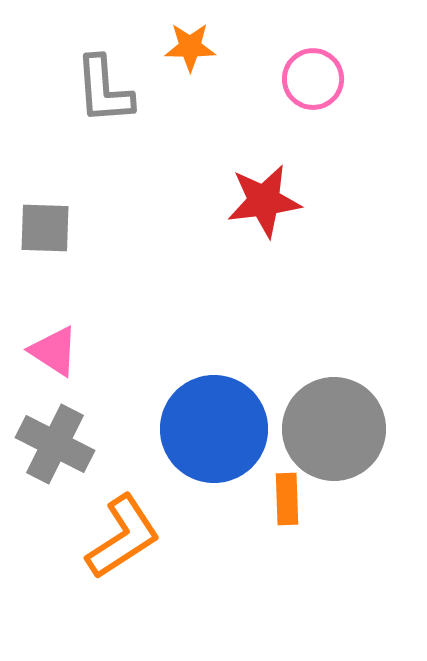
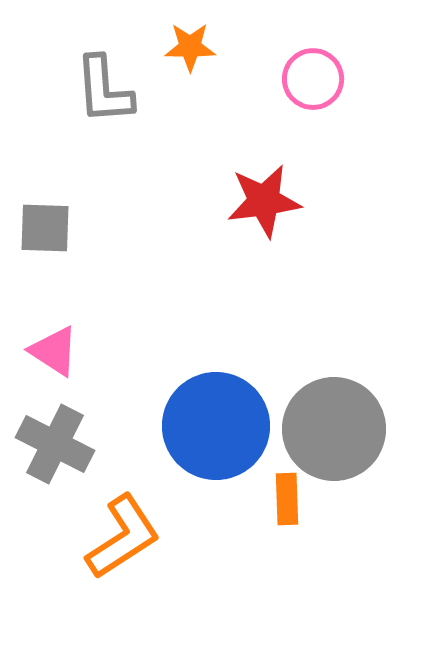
blue circle: moved 2 px right, 3 px up
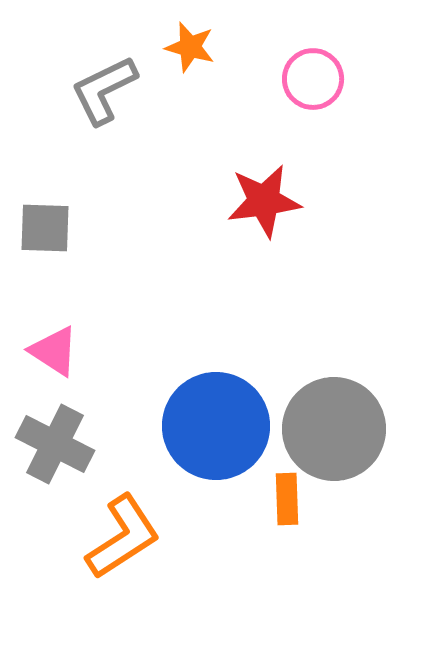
orange star: rotated 15 degrees clockwise
gray L-shape: rotated 68 degrees clockwise
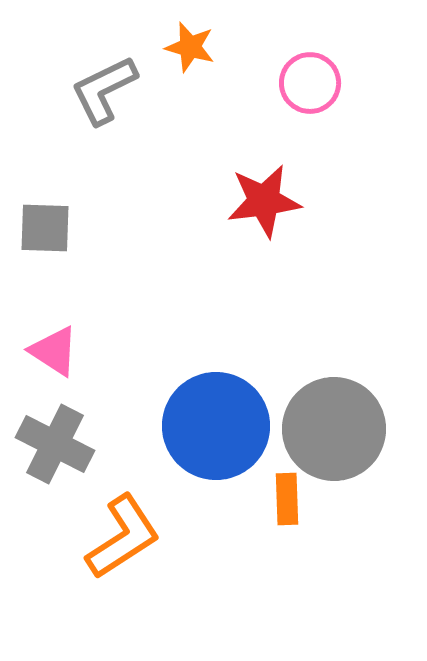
pink circle: moved 3 px left, 4 px down
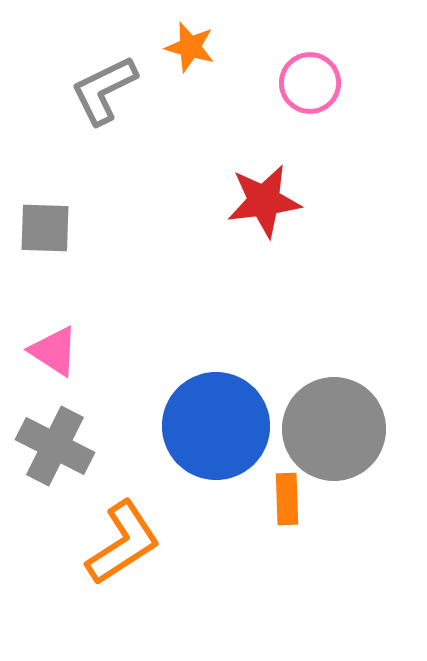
gray cross: moved 2 px down
orange L-shape: moved 6 px down
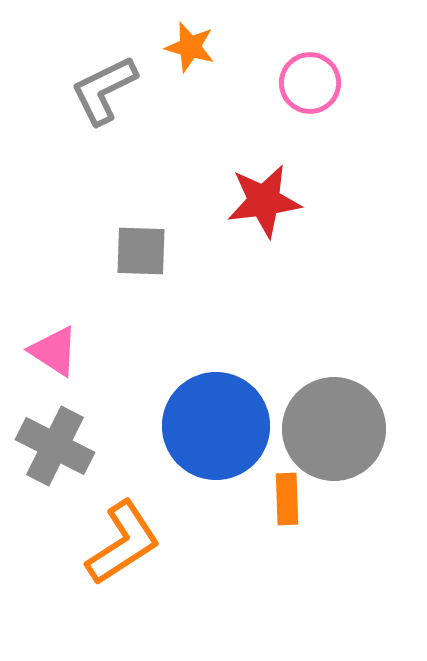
gray square: moved 96 px right, 23 px down
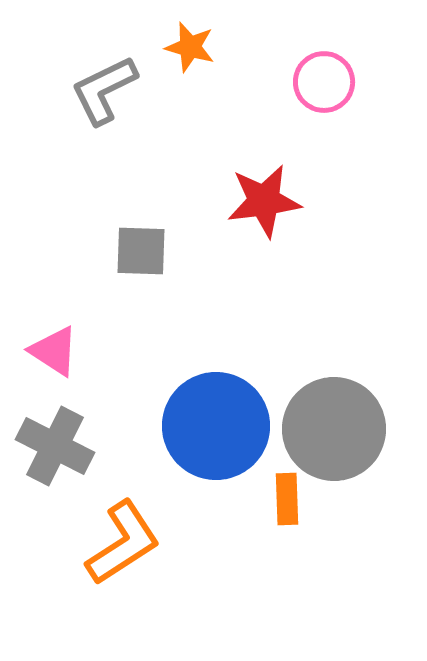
pink circle: moved 14 px right, 1 px up
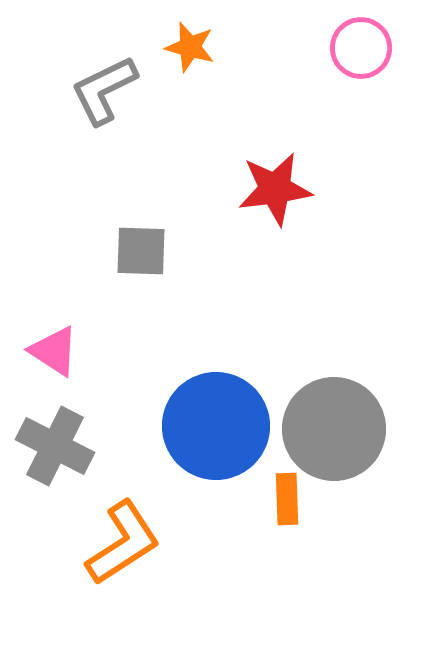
pink circle: moved 37 px right, 34 px up
red star: moved 11 px right, 12 px up
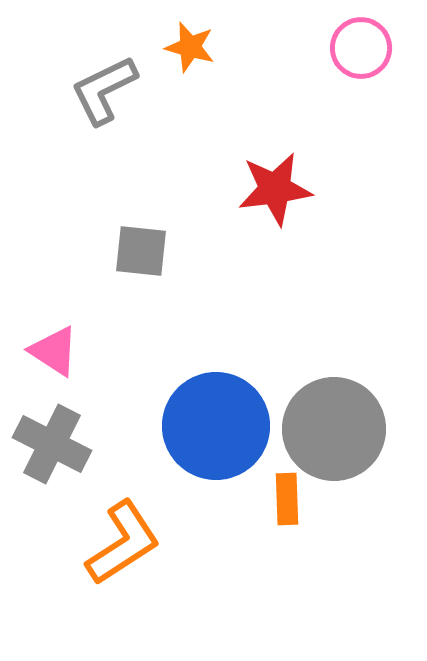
gray square: rotated 4 degrees clockwise
gray cross: moved 3 px left, 2 px up
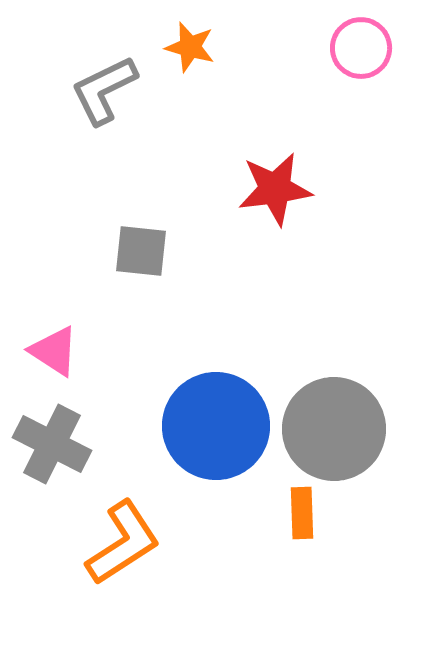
orange rectangle: moved 15 px right, 14 px down
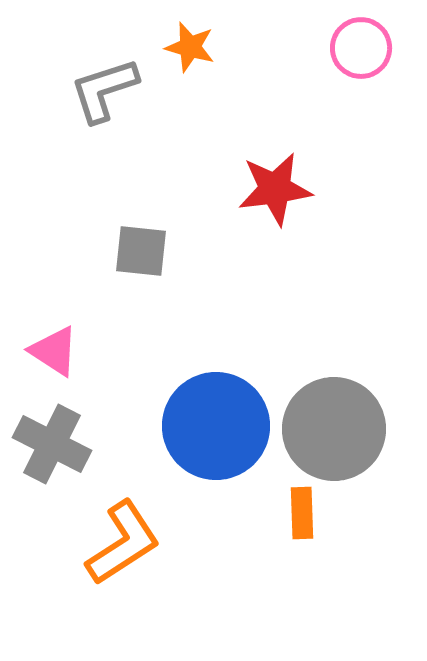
gray L-shape: rotated 8 degrees clockwise
